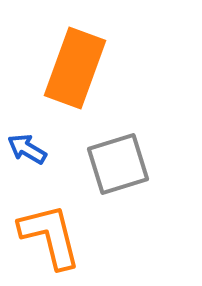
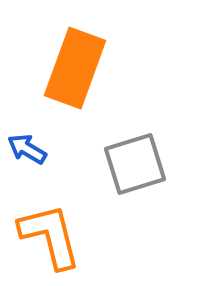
gray square: moved 17 px right
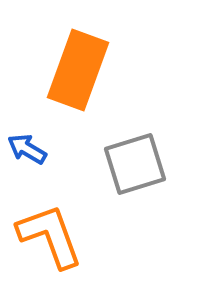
orange rectangle: moved 3 px right, 2 px down
orange L-shape: rotated 6 degrees counterclockwise
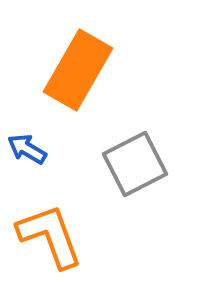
orange rectangle: rotated 10 degrees clockwise
gray square: rotated 10 degrees counterclockwise
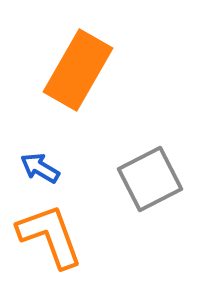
blue arrow: moved 13 px right, 19 px down
gray square: moved 15 px right, 15 px down
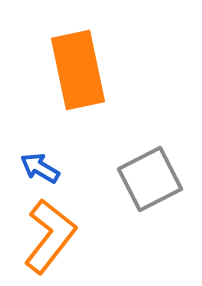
orange rectangle: rotated 42 degrees counterclockwise
orange L-shape: rotated 58 degrees clockwise
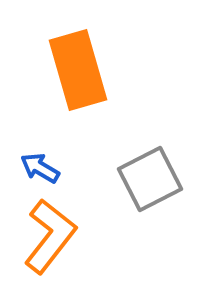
orange rectangle: rotated 4 degrees counterclockwise
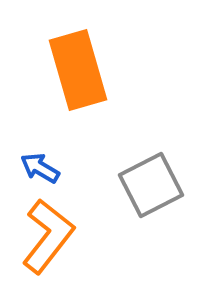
gray square: moved 1 px right, 6 px down
orange L-shape: moved 2 px left
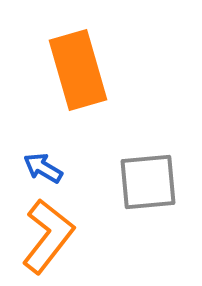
blue arrow: moved 3 px right
gray square: moved 3 px left, 3 px up; rotated 22 degrees clockwise
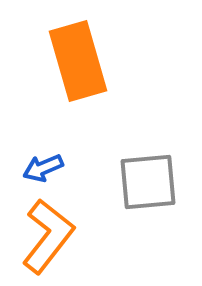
orange rectangle: moved 9 px up
blue arrow: rotated 54 degrees counterclockwise
